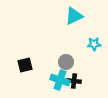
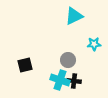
gray circle: moved 2 px right, 2 px up
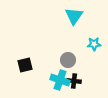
cyan triangle: rotated 30 degrees counterclockwise
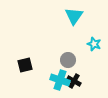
cyan star: rotated 24 degrees clockwise
black cross: rotated 24 degrees clockwise
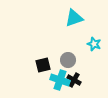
cyan triangle: moved 2 px down; rotated 36 degrees clockwise
black square: moved 18 px right
black cross: moved 1 px up
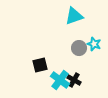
cyan triangle: moved 2 px up
gray circle: moved 11 px right, 12 px up
black square: moved 3 px left
cyan cross: rotated 18 degrees clockwise
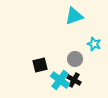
gray circle: moved 4 px left, 11 px down
